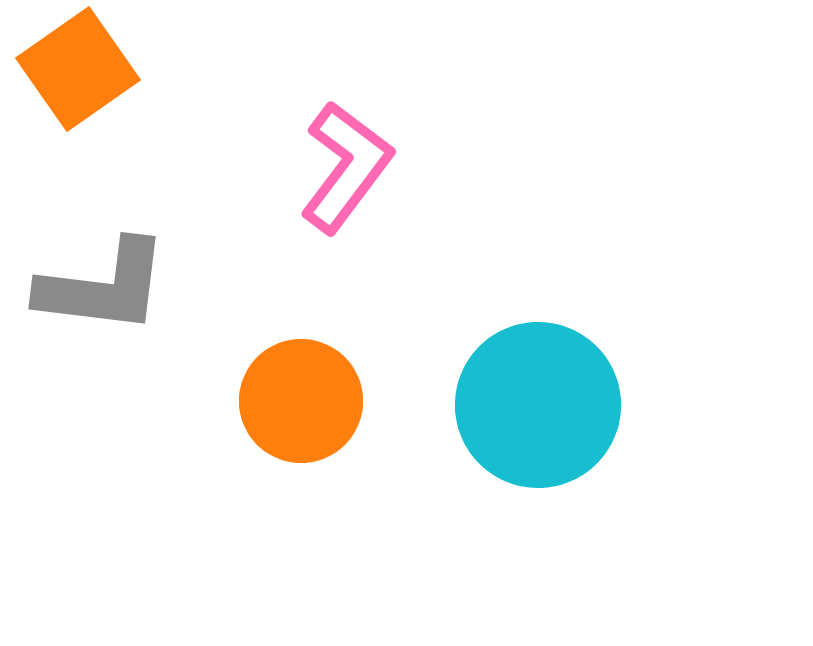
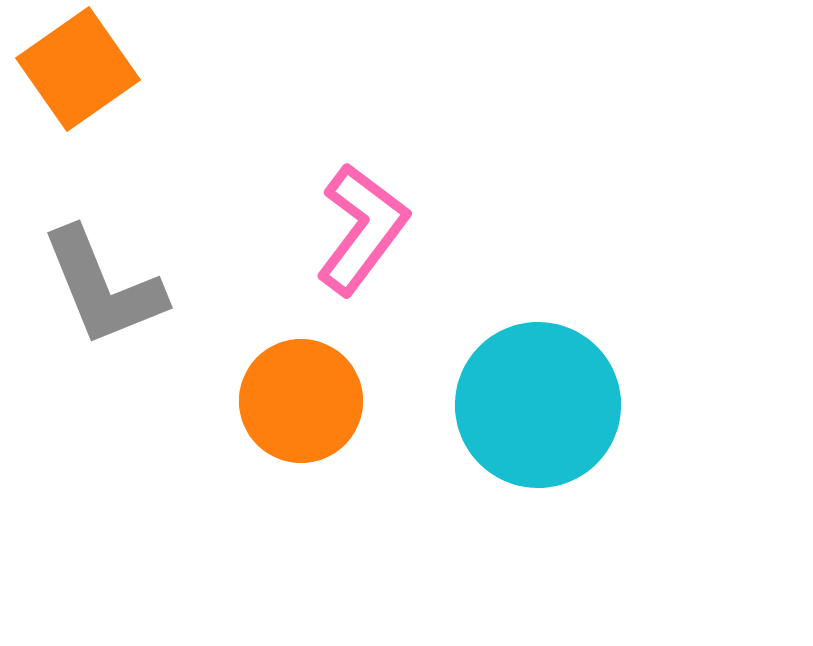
pink L-shape: moved 16 px right, 62 px down
gray L-shape: rotated 61 degrees clockwise
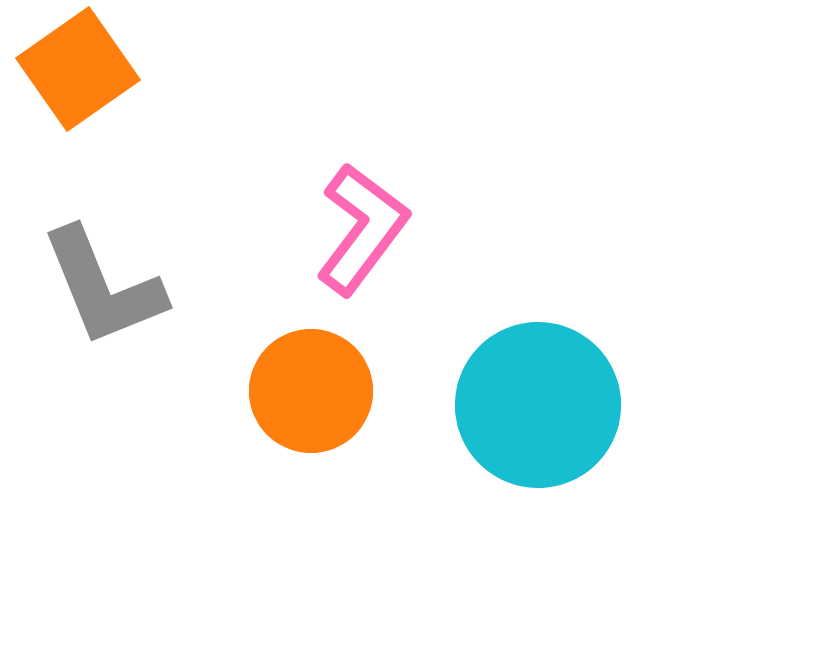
orange circle: moved 10 px right, 10 px up
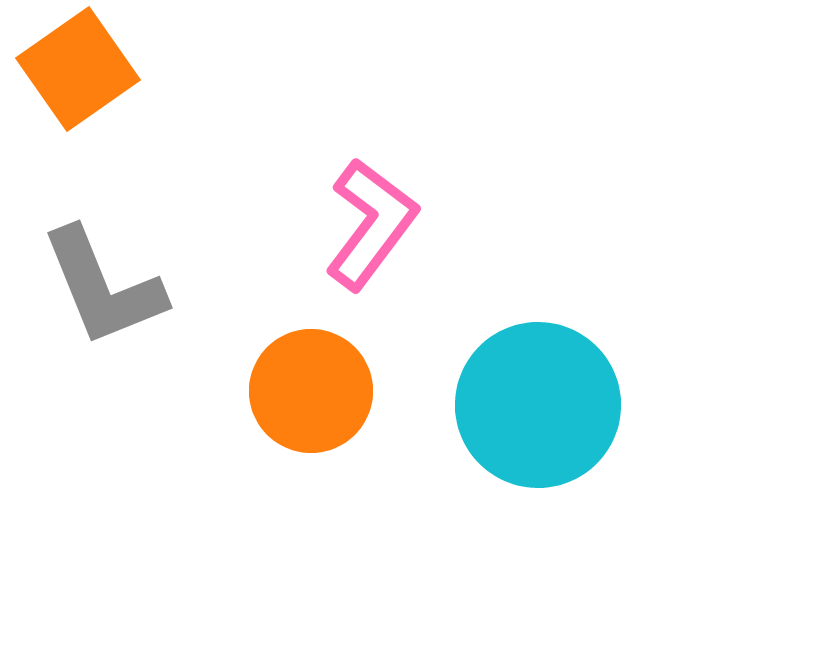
pink L-shape: moved 9 px right, 5 px up
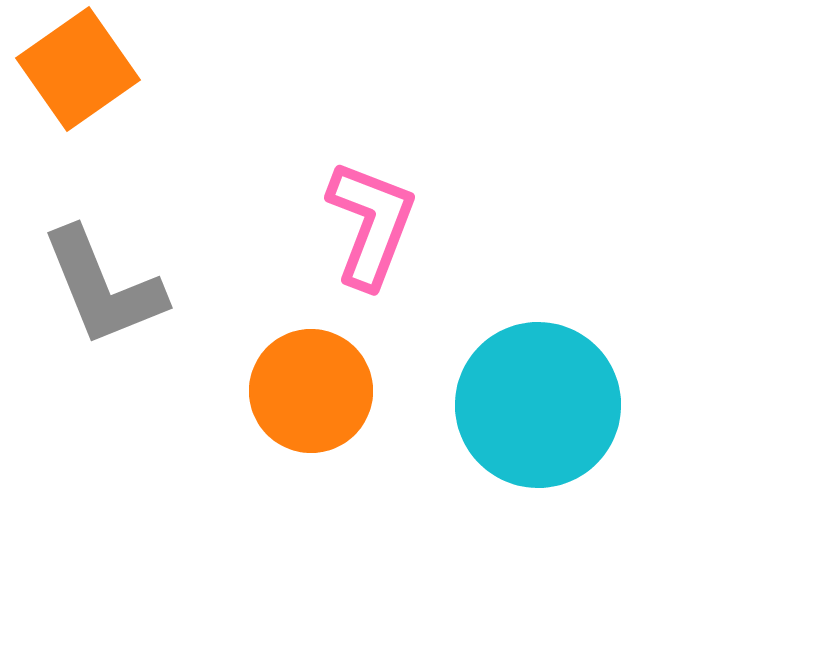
pink L-shape: rotated 16 degrees counterclockwise
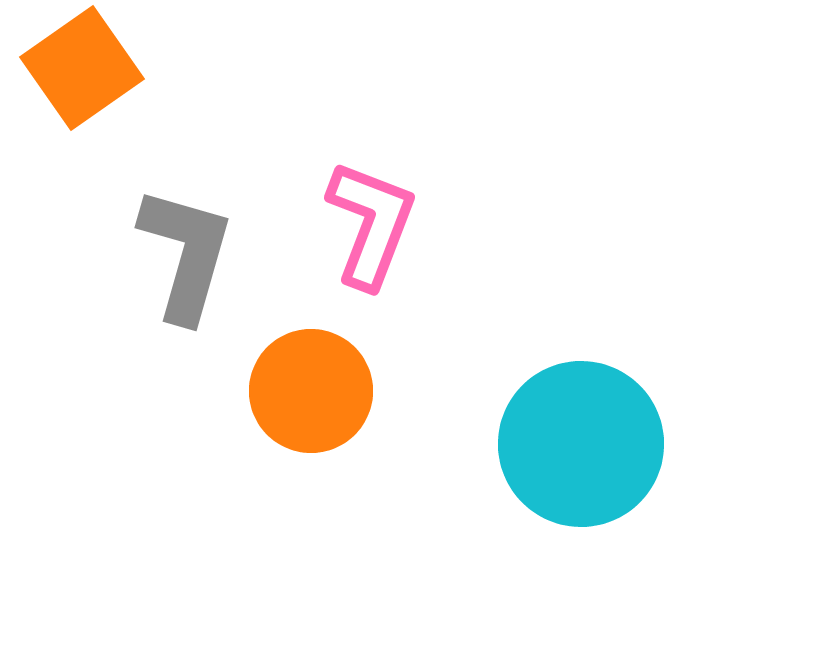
orange square: moved 4 px right, 1 px up
gray L-shape: moved 83 px right, 33 px up; rotated 142 degrees counterclockwise
cyan circle: moved 43 px right, 39 px down
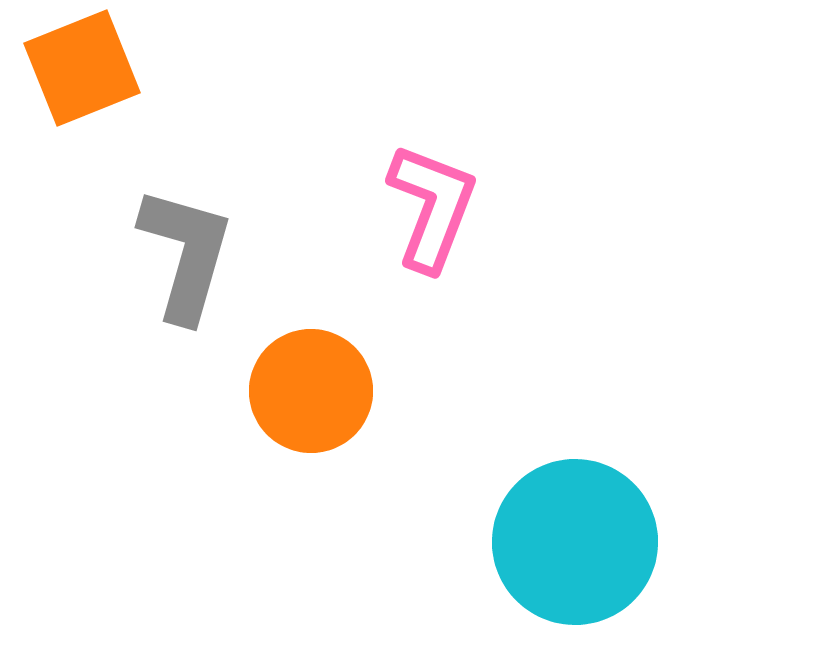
orange square: rotated 13 degrees clockwise
pink L-shape: moved 61 px right, 17 px up
cyan circle: moved 6 px left, 98 px down
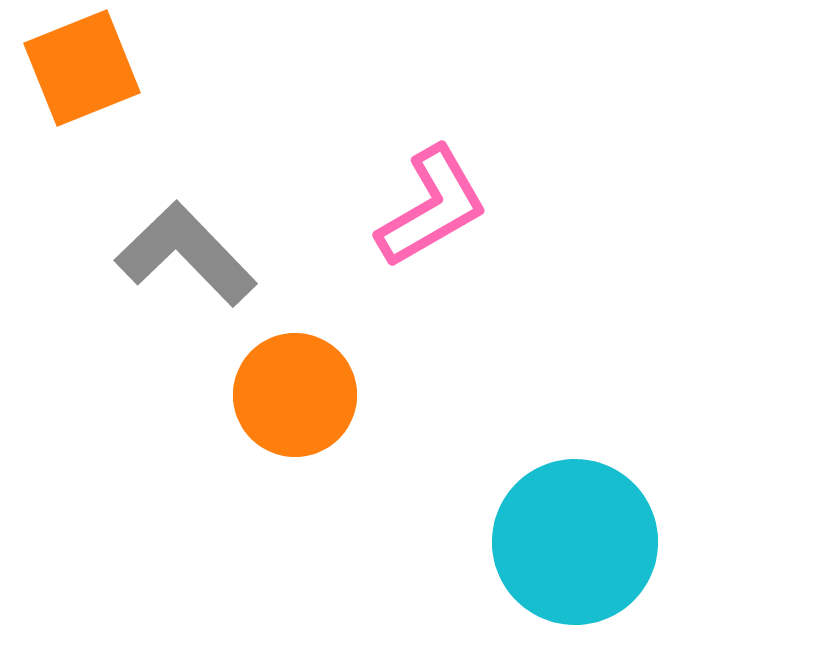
pink L-shape: rotated 39 degrees clockwise
gray L-shape: rotated 60 degrees counterclockwise
orange circle: moved 16 px left, 4 px down
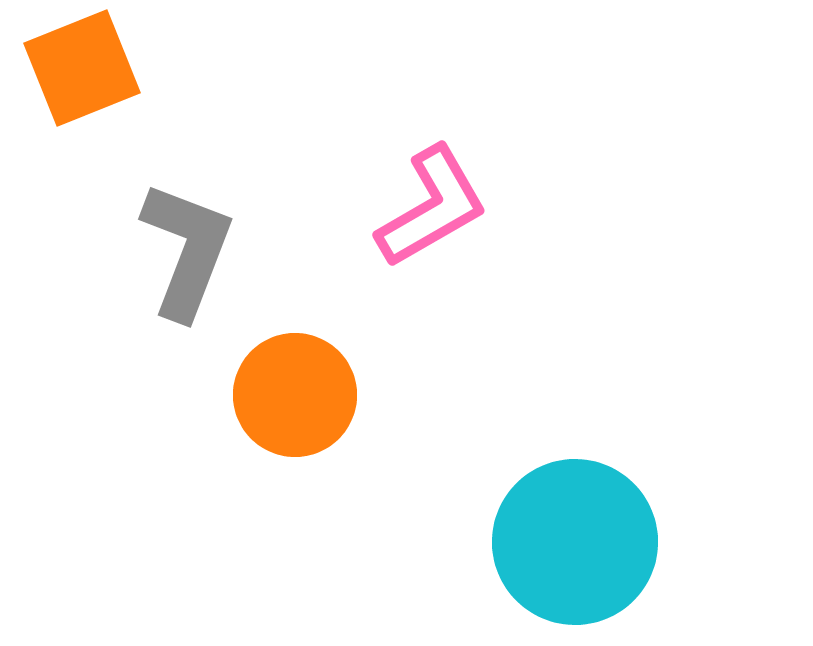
gray L-shape: moved 1 px right, 4 px up; rotated 65 degrees clockwise
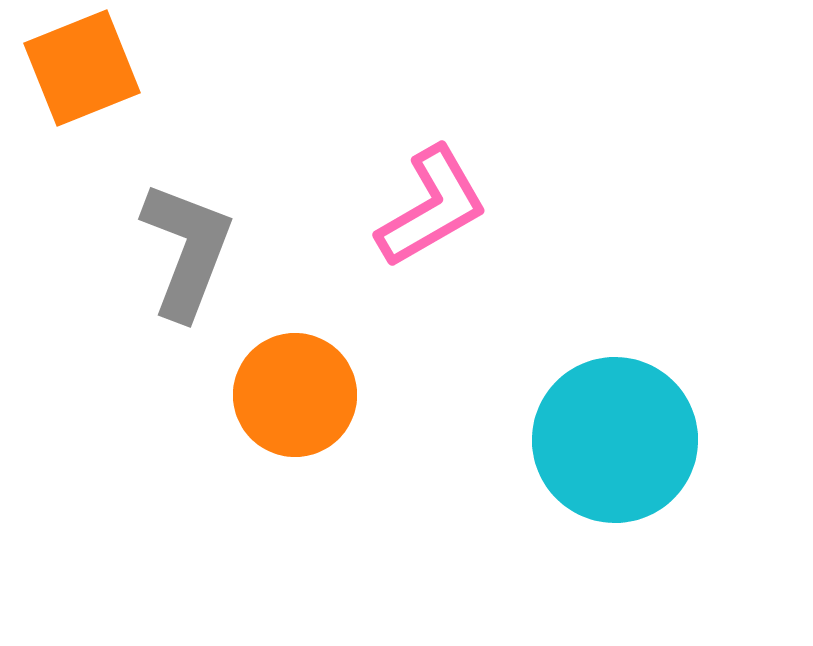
cyan circle: moved 40 px right, 102 px up
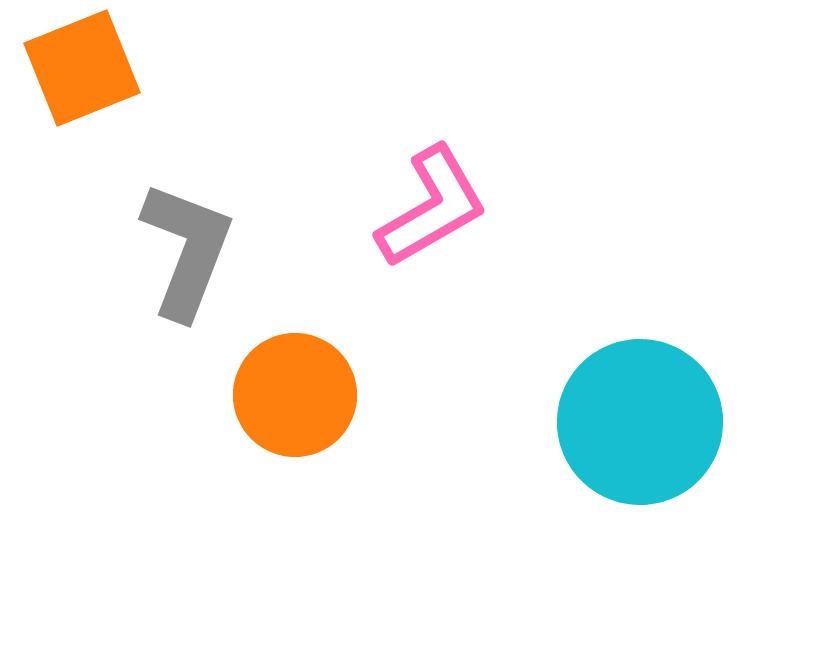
cyan circle: moved 25 px right, 18 px up
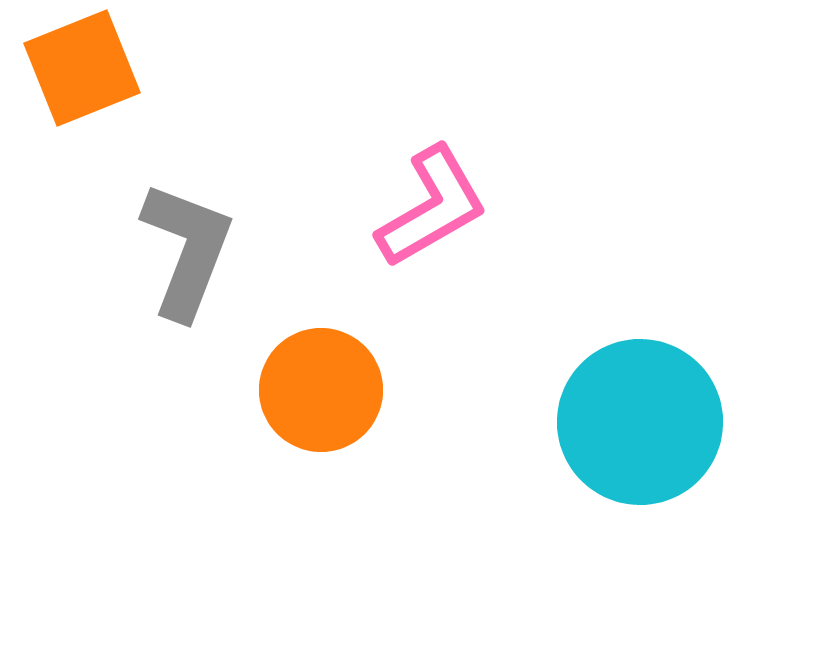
orange circle: moved 26 px right, 5 px up
